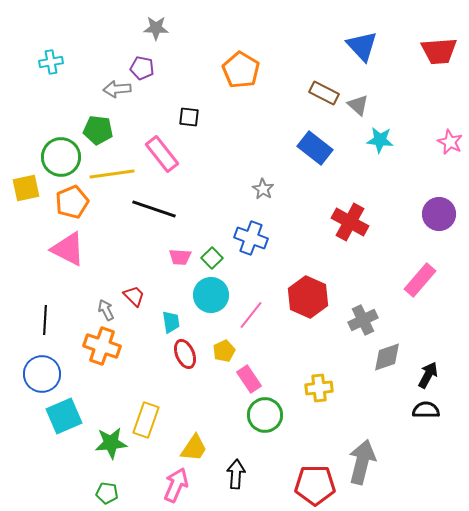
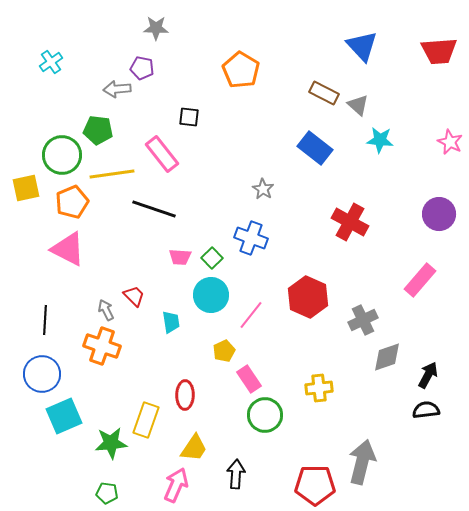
cyan cross at (51, 62): rotated 25 degrees counterclockwise
green circle at (61, 157): moved 1 px right, 2 px up
red ellipse at (185, 354): moved 41 px down; rotated 24 degrees clockwise
black semicircle at (426, 410): rotated 8 degrees counterclockwise
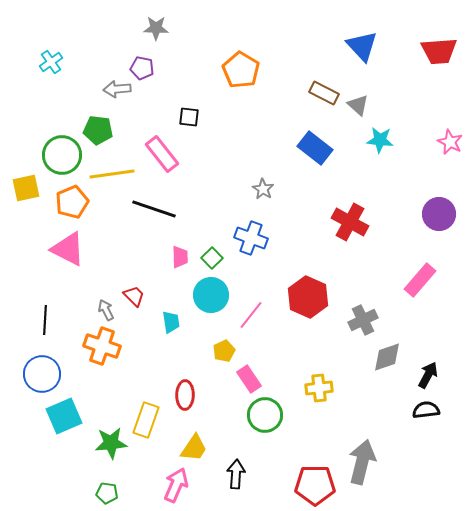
pink trapezoid at (180, 257): rotated 95 degrees counterclockwise
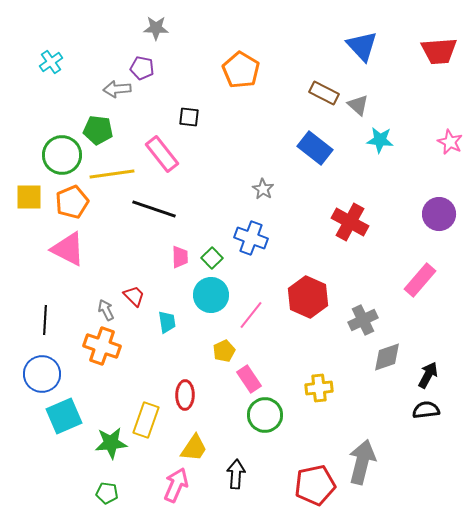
yellow square at (26, 188): moved 3 px right, 9 px down; rotated 12 degrees clockwise
cyan trapezoid at (171, 322): moved 4 px left
red pentagon at (315, 485): rotated 12 degrees counterclockwise
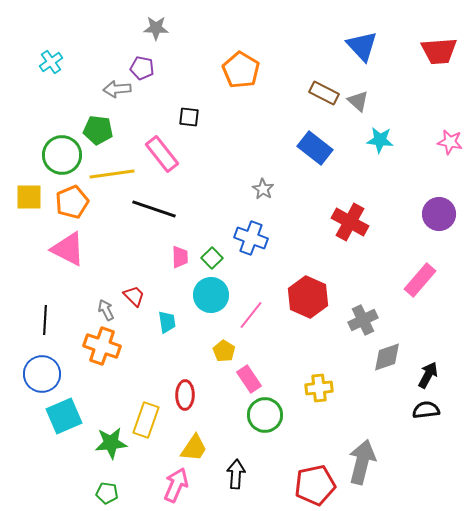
gray triangle at (358, 105): moved 4 px up
pink star at (450, 142): rotated 15 degrees counterclockwise
yellow pentagon at (224, 351): rotated 15 degrees counterclockwise
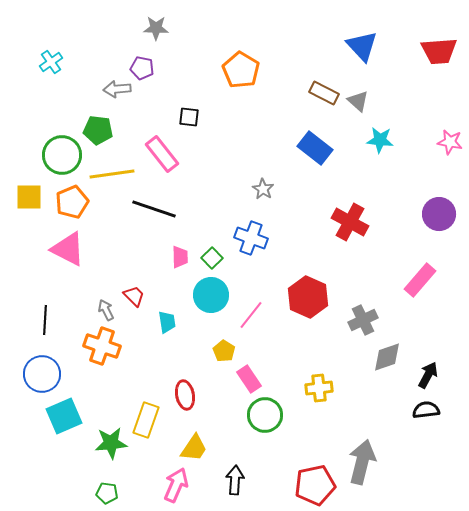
red ellipse at (185, 395): rotated 12 degrees counterclockwise
black arrow at (236, 474): moved 1 px left, 6 px down
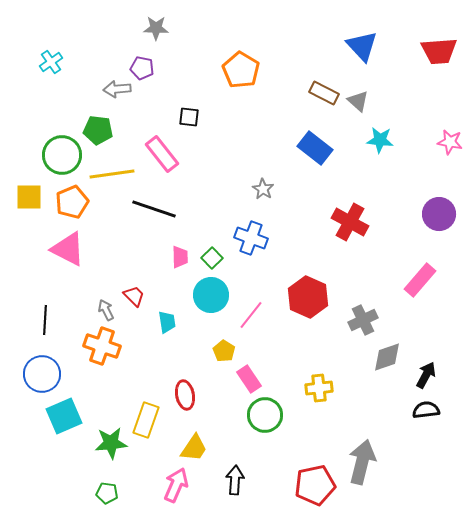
black arrow at (428, 375): moved 2 px left
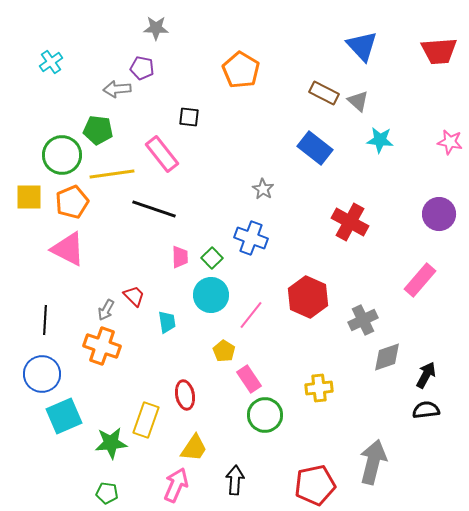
gray arrow at (106, 310): rotated 125 degrees counterclockwise
gray arrow at (362, 462): moved 11 px right
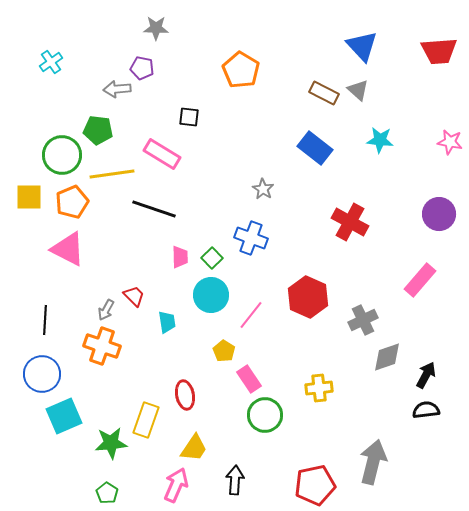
gray triangle at (358, 101): moved 11 px up
pink rectangle at (162, 154): rotated 21 degrees counterclockwise
green pentagon at (107, 493): rotated 25 degrees clockwise
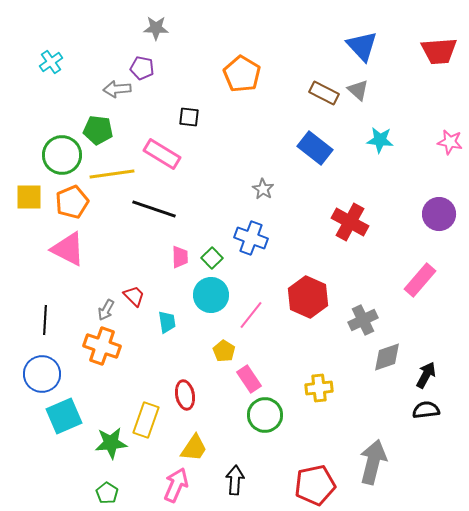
orange pentagon at (241, 70): moved 1 px right, 4 px down
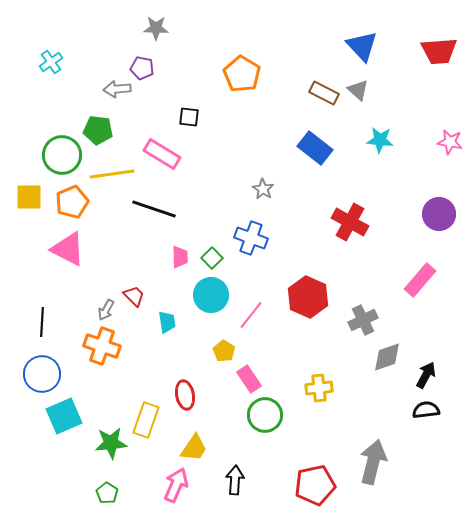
black line at (45, 320): moved 3 px left, 2 px down
